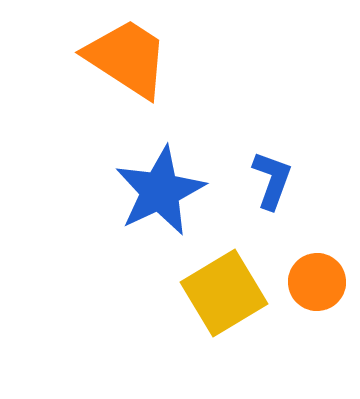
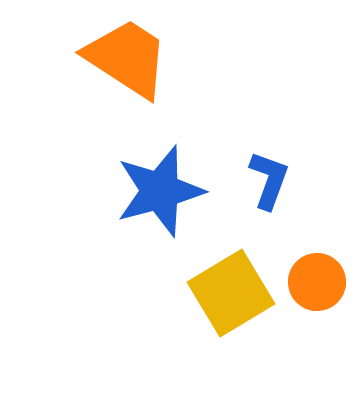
blue L-shape: moved 3 px left
blue star: rotated 10 degrees clockwise
yellow square: moved 7 px right
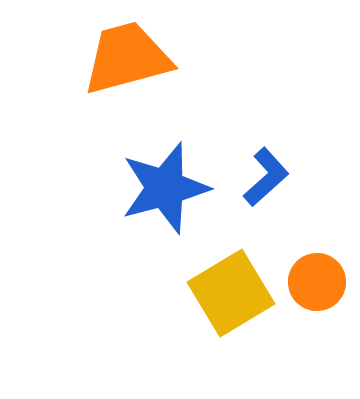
orange trapezoid: rotated 48 degrees counterclockwise
blue L-shape: moved 3 px left, 3 px up; rotated 28 degrees clockwise
blue star: moved 5 px right, 3 px up
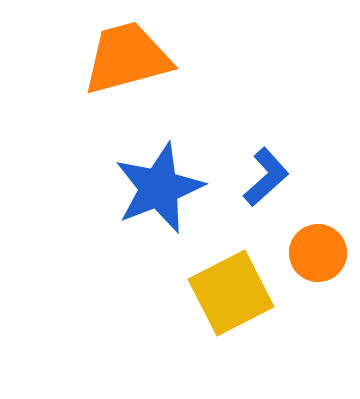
blue star: moved 6 px left; rotated 6 degrees counterclockwise
orange circle: moved 1 px right, 29 px up
yellow square: rotated 4 degrees clockwise
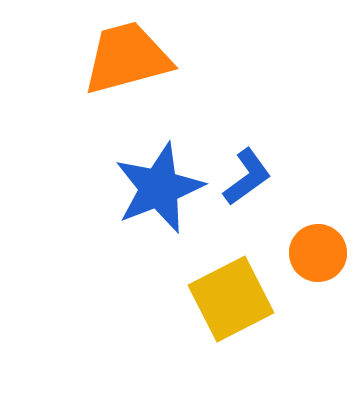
blue L-shape: moved 19 px left; rotated 6 degrees clockwise
yellow square: moved 6 px down
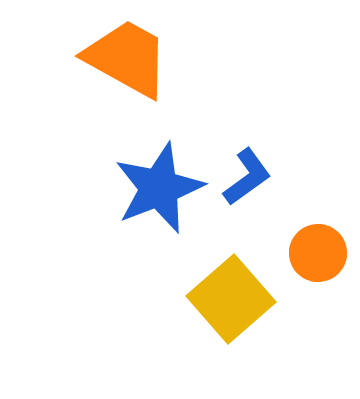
orange trapezoid: rotated 44 degrees clockwise
yellow square: rotated 14 degrees counterclockwise
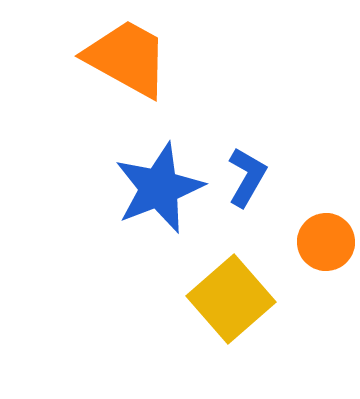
blue L-shape: rotated 24 degrees counterclockwise
orange circle: moved 8 px right, 11 px up
